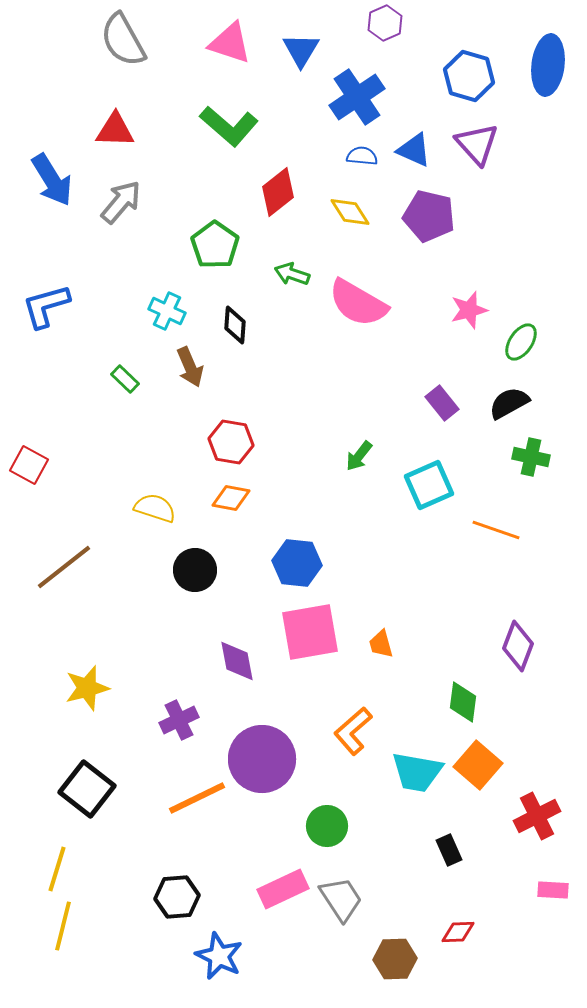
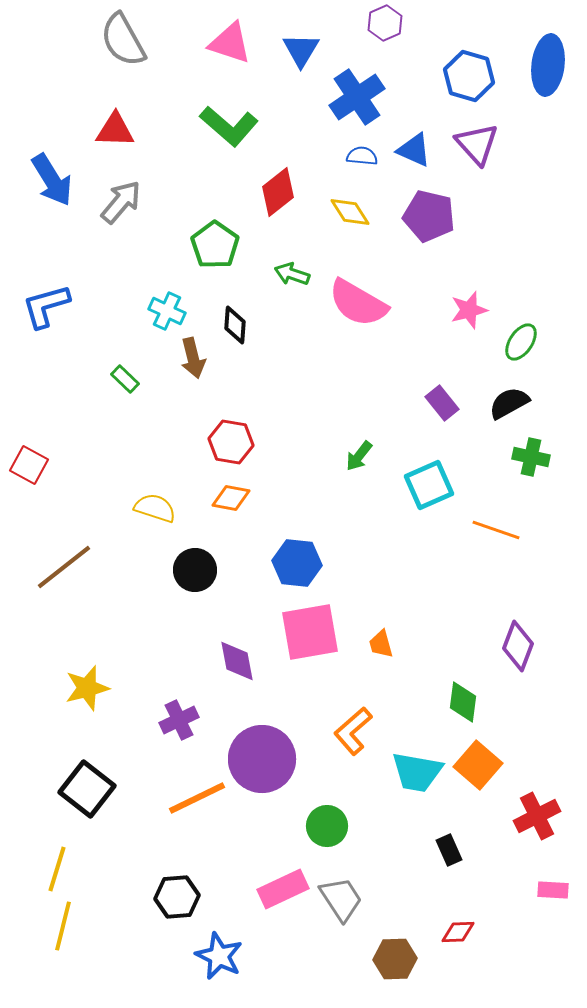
brown arrow at (190, 367): moved 3 px right, 9 px up; rotated 9 degrees clockwise
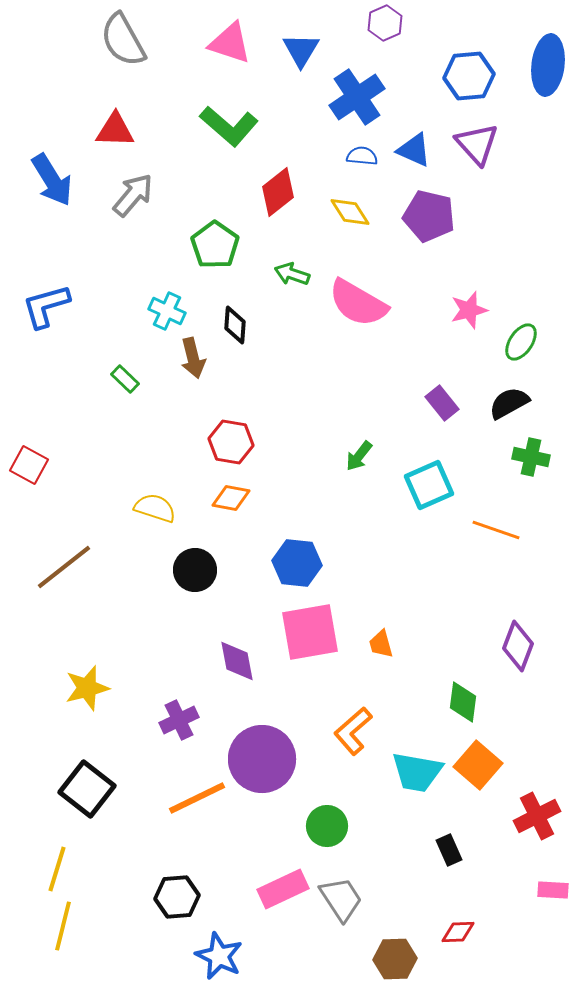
blue hexagon at (469, 76): rotated 21 degrees counterclockwise
gray arrow at (121, 202): moved 12 px right, 7 px up
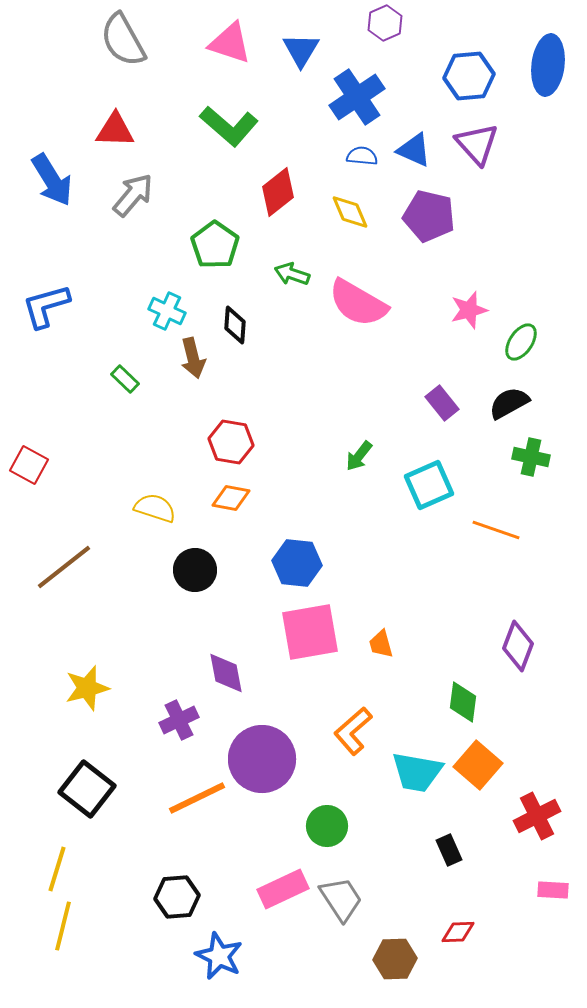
yellow diamond at (350, 212): rotated 9 degrees clockwise
purple diamond at (237, 661): moved 11 px left, 12 px down
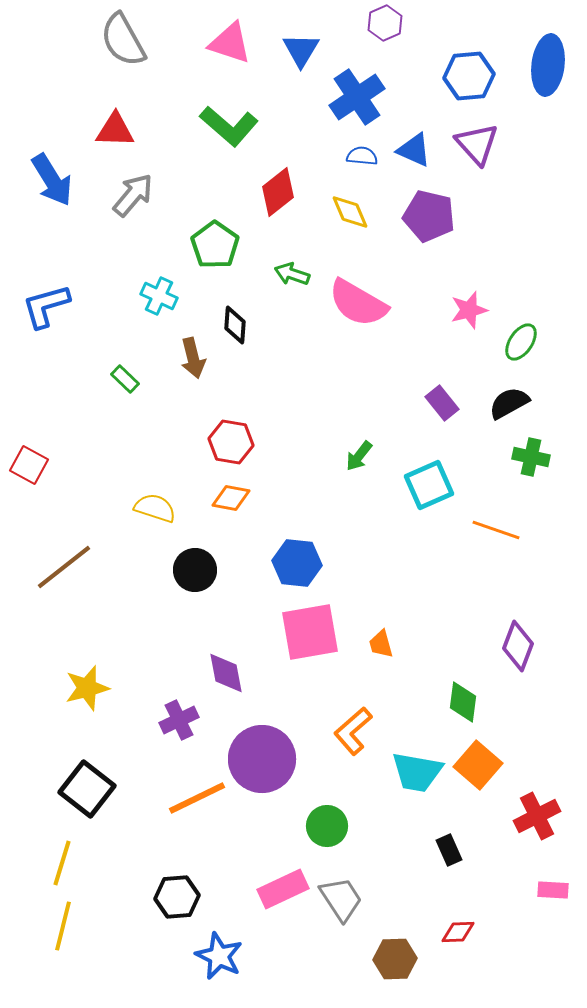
cyan cross at (167, 311): moved 8 px left, 15 px up
yellow line at (57, 869): moved 5 px right, 6 px up
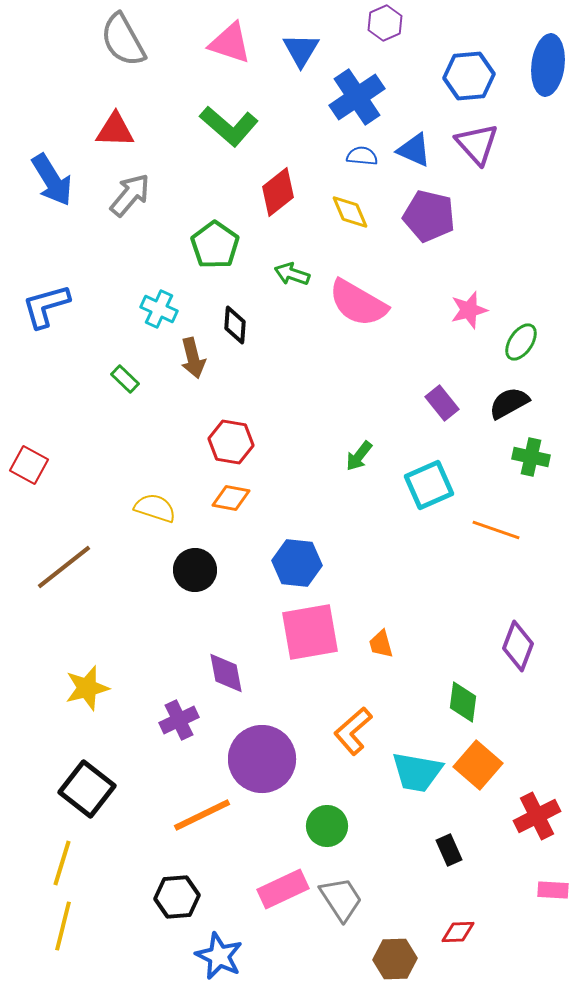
gray arrow at (133, 195): moved 3 px left
cyan cross at (159, 296): moved 13 px down
orange line at (197, 798): moved 5 px right, 17 px down
